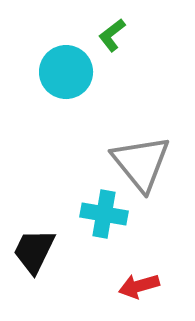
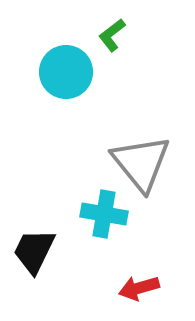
red arrow: moved 2 px down
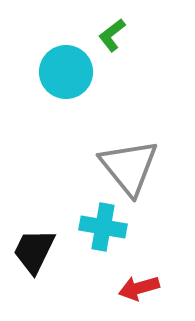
gray triangle: moved 12 px left, 4 px down
cyan cross: moved 1 px left, 13 px down
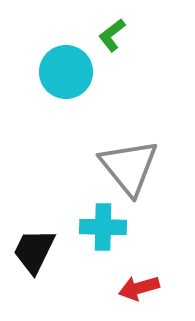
cyan cross: rotated 9 degrees counterclockwise
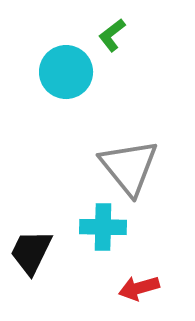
black trapezoid: moved 3 px left, 1 px down
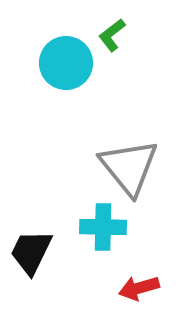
cyan circle: moved 9 px up
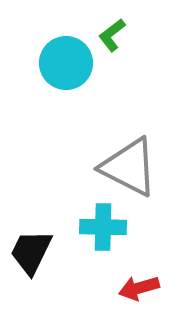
gray triangle: rotated 24 degrees counterclockwise
